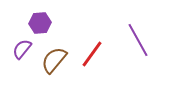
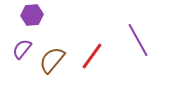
purple hexagon: moved 8 px left, 8 px up
red line: moved 2 px down
brown semicircle: moved 2 px left
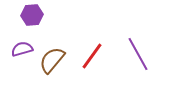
purple line: moved 14 px down
purple semicircle: rotated 35 degrees clockwise
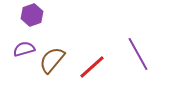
purple hexagon: rotated 15 degrees counterclockwise
purple semicircle: moved 2 px right
red line: moved 11 px down; rotated 12 degrees clockwise
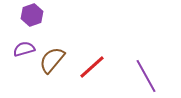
purple line: moved 8 px right, 22 px down
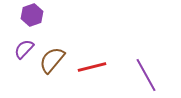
purple semicircle: rotated 30 degrees counterclockwise
red line: rotated 28 degrees clockwise
purple line: moved 1 px up
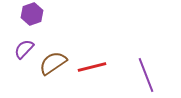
purple hexagon: moved 1 px up
brown semicircle: moved 1 px right, 3 px down; rotated 16 degrees clockwise
purple line: rotated 8 degrees clockwise
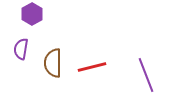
purple hexagon: rotated 10 degrees counterclockwise
purple semicircle: moved 3 px left; rotated 35 degrees counterclockwise
brown semicircle: rotated 56 degrees counterclockwise
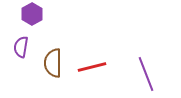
purple semicircle: moved 2 px up
purple line: moved 1 px up
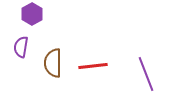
red line: moved 1 px right, 1 px up; rotated 8 degrees clockwise
